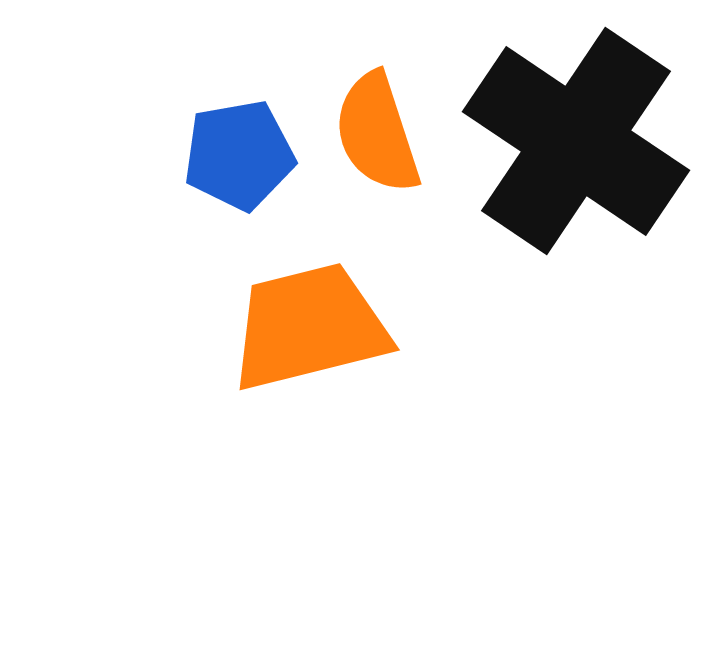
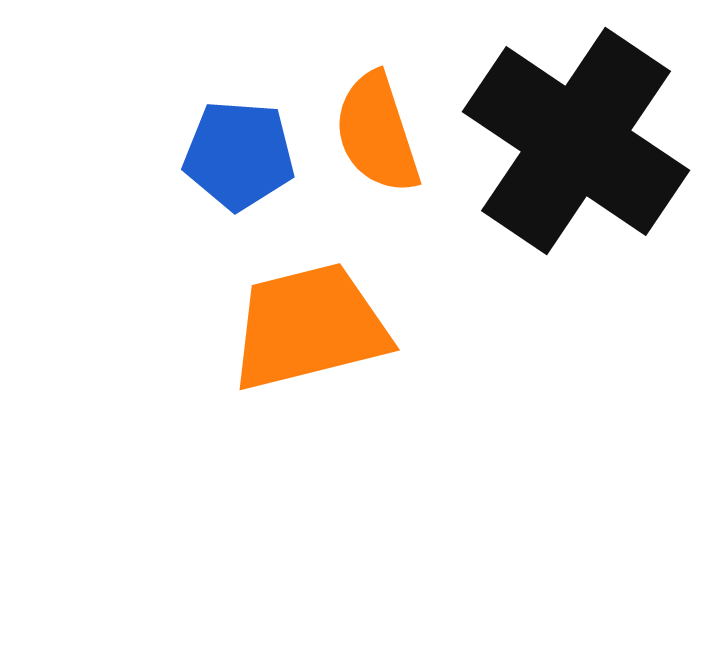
blue pentagon: rotated 14 degrees clockwise
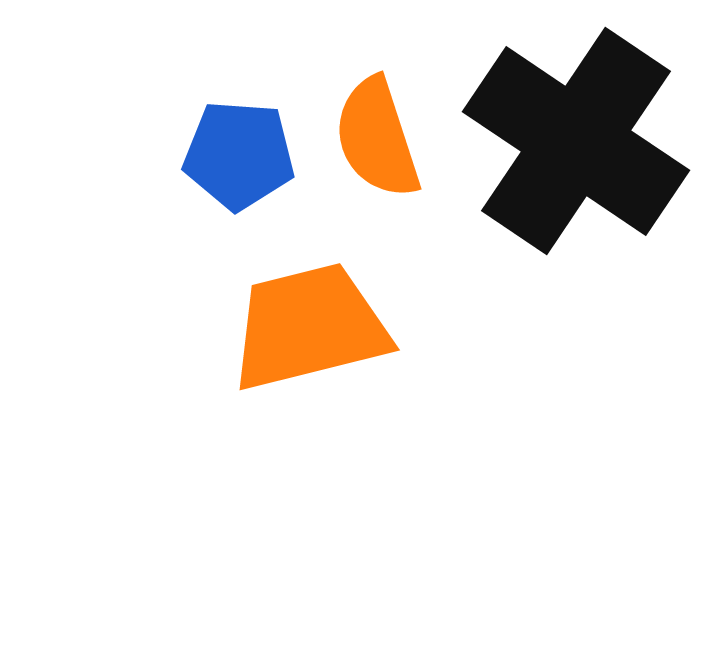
orange semicircle: moved 5 px down
